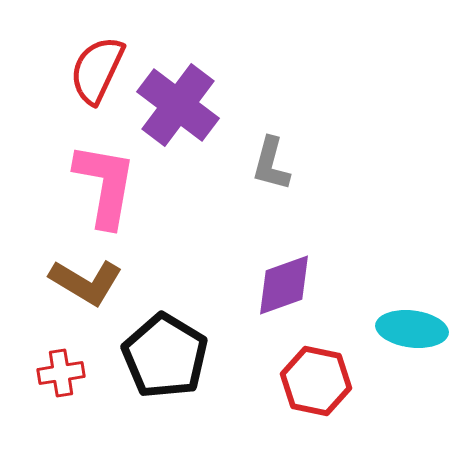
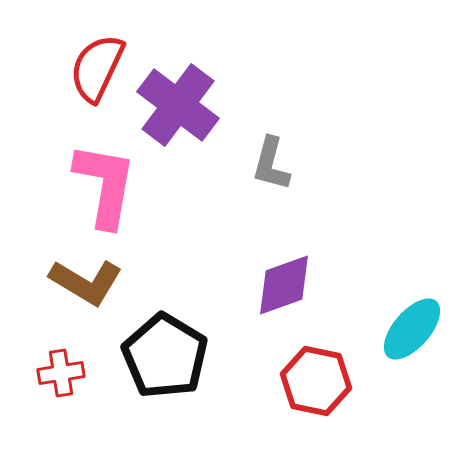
red semicircle: moved 2 px up
cyan ellipse: rotated 56 degrees counterclockwise
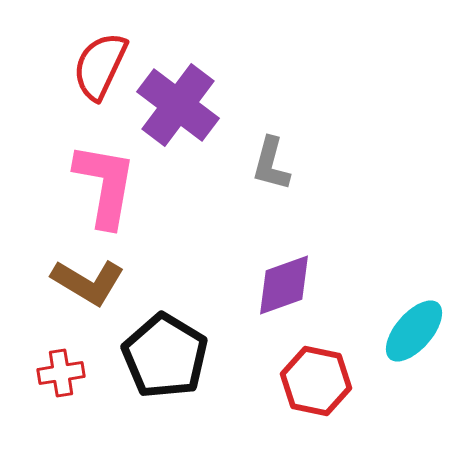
red semicircle: moved 3 px right, 2 px up
brown L-shape: moved 2 px right
cyan ellipse: moved 2 px right, 2 px down
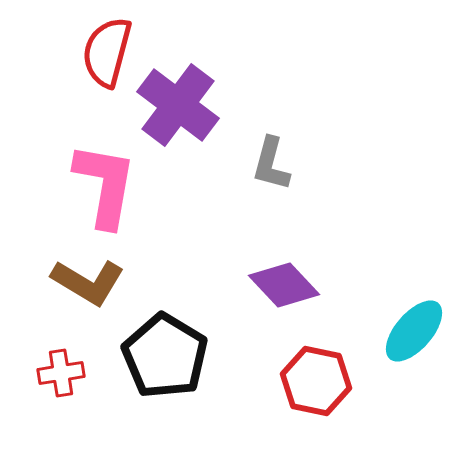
red semicircle: moved 7 px right, 14 px up; rotated 10 degrees counterclockwise
purple diamond: rotated 66 degrees clockwise
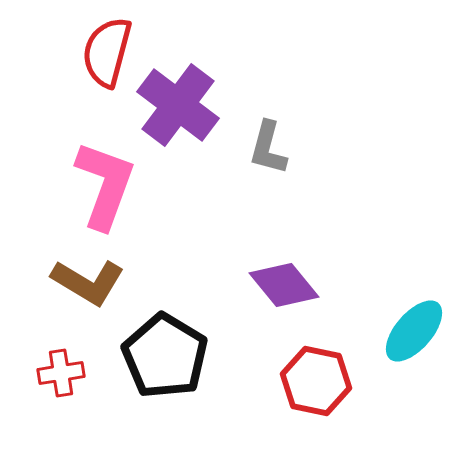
gray L-shape: moved 3 px left, 16 px up
pink L-shape: rotated 10 degrees clockwise
purple diamond: rotated 4 degrees clockwise
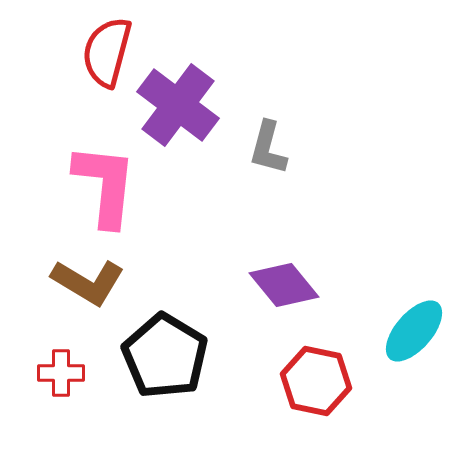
pink L-shape: rotated 14 degrees counterclockwise
red cross: rotated 9 degrees clockwise
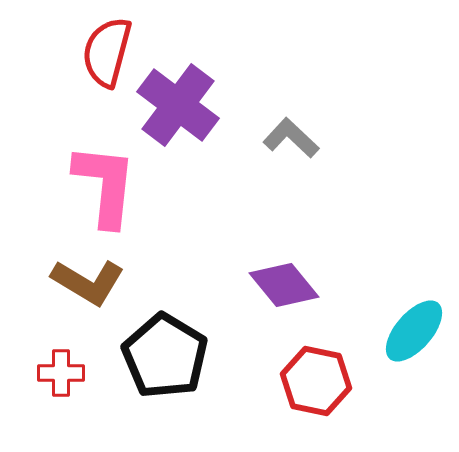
gray L-shape: moved 23 px right, 10 px up; rotated 118 degrees clockwise
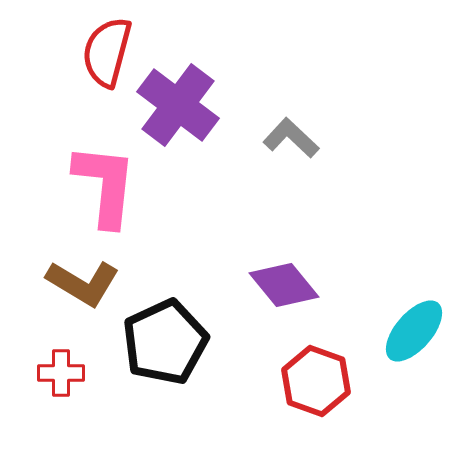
brown L-shape: moved 5 px left, 1 px down
black pentagon: moved 14 px up; rotated 16 degrees clockwise
red hexagon: rotated 8 degrees clockwise
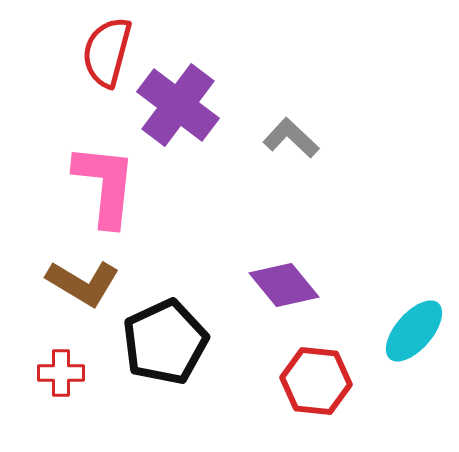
red hexagon: rotated 14 degrees counterclockwise
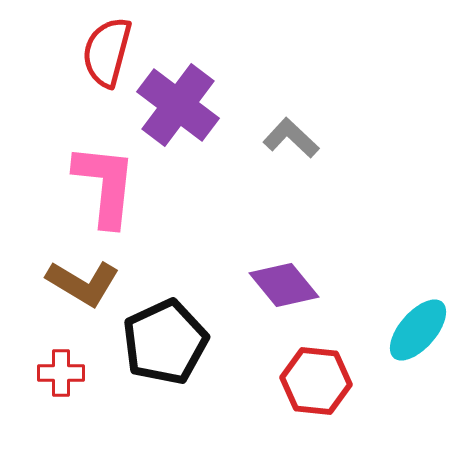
cyan ellipse: moved 4 px right, 1 px up
